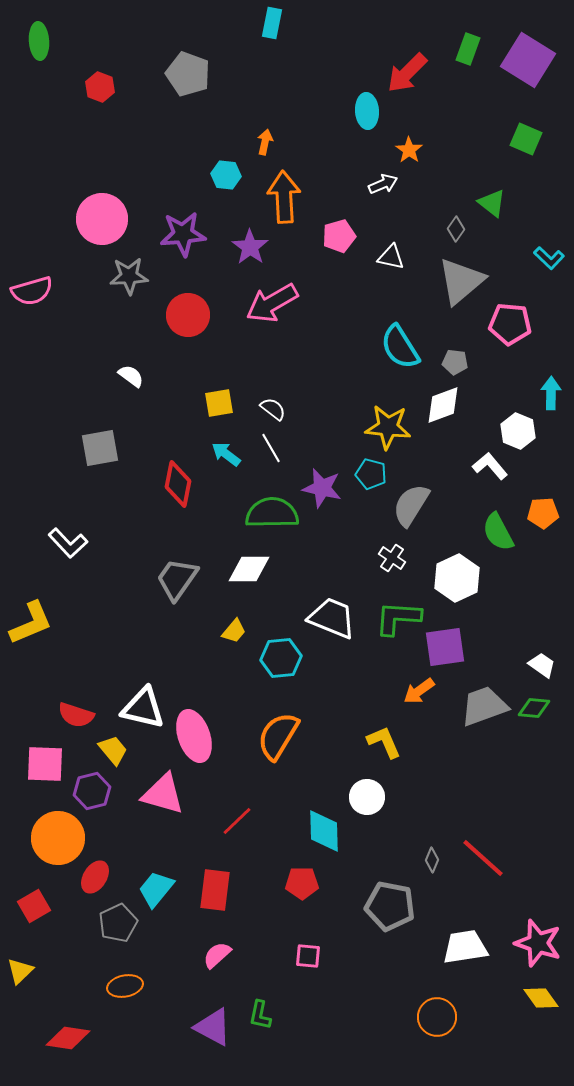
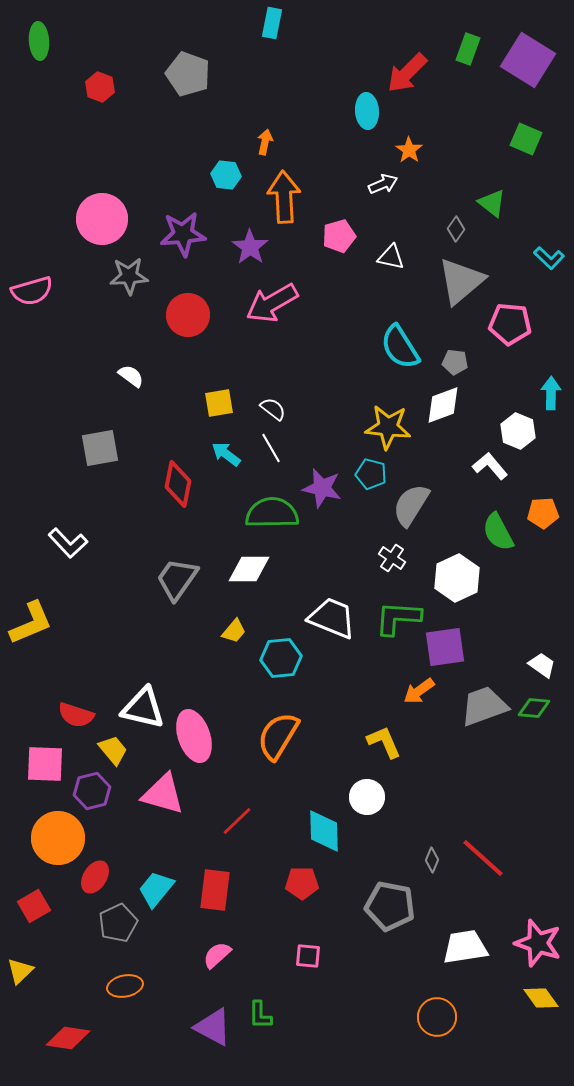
green L-shape at (260, 1015): rotated 12 degrees counterclockwise
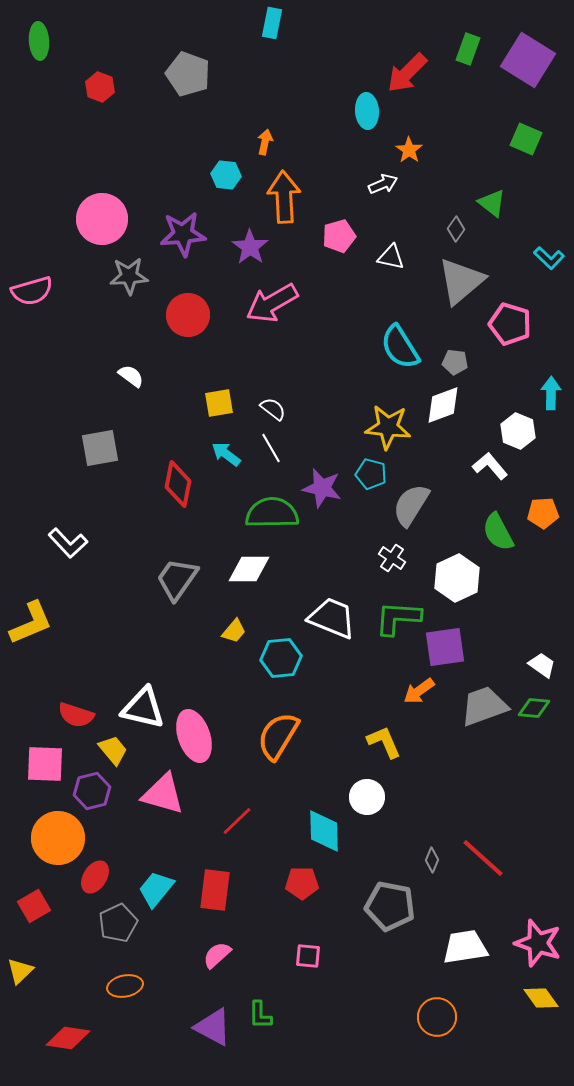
pink pentagon at (510, 324): rotated 12 degrees clockwise
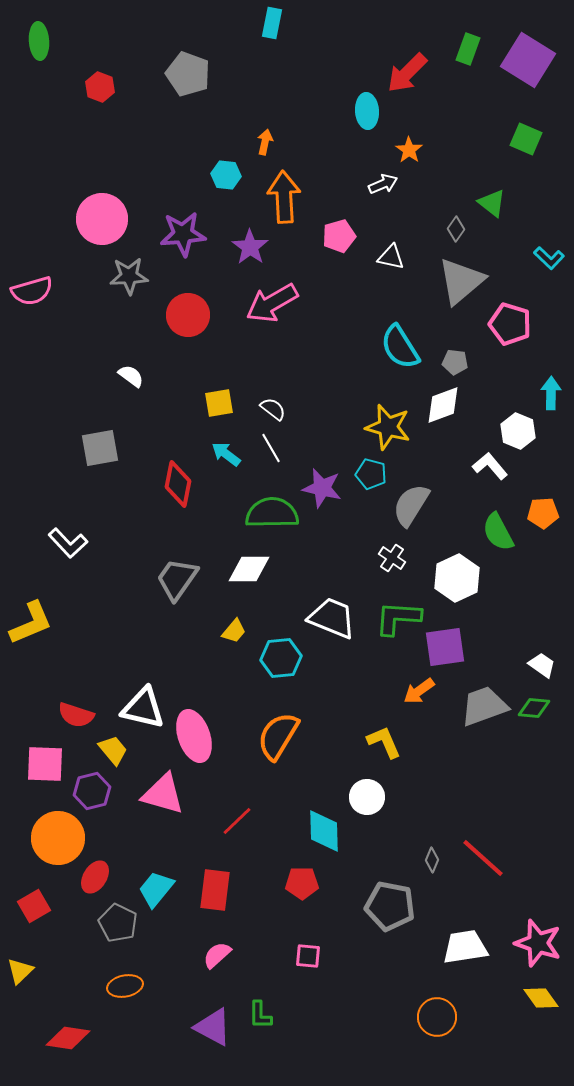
yellow star at (388, 427): rotated 9 degrees clockwise
gray pentagon at (118, 923): rotated 21 degrees counterclockwise
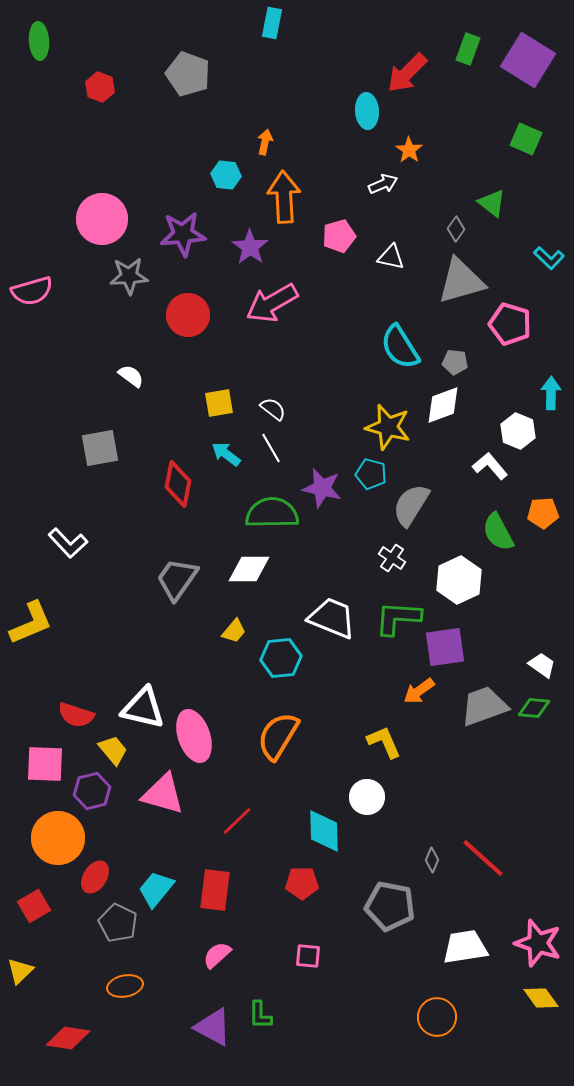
gray triangle at (461, 281): rotated 24 degrees clockwise
white hexagon at (457, 578): moved 2 px right, 2 px down
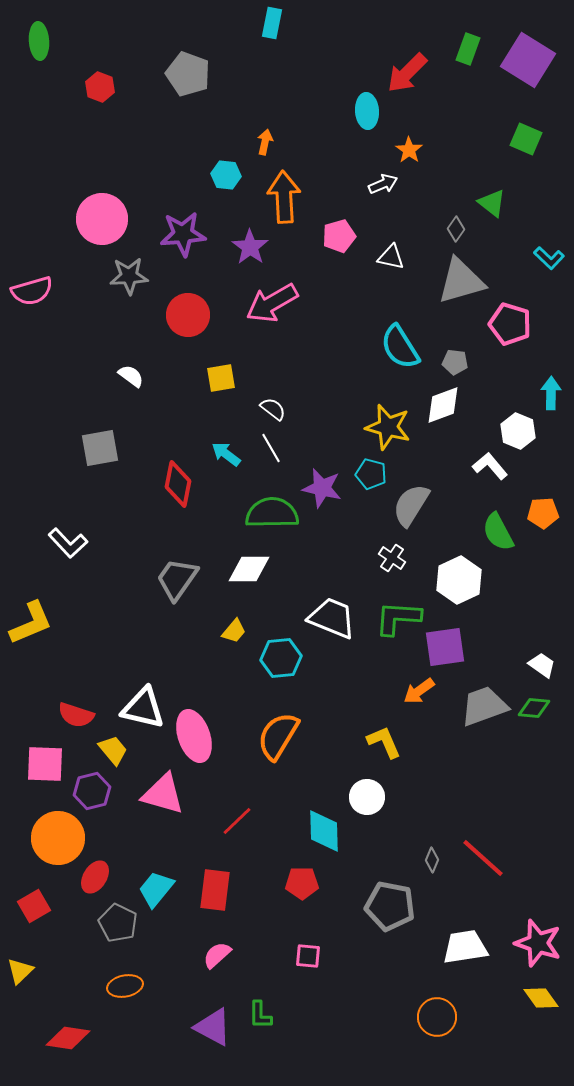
yellow square at (219, 403): moved 2 px right, 25 px up
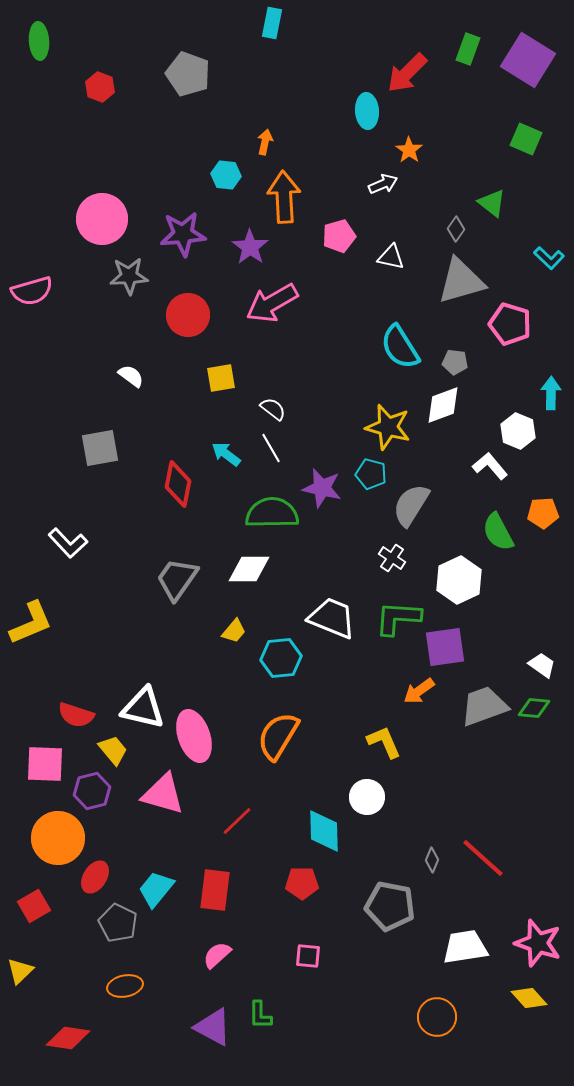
yellow diamond at (541, 998): moved 12 px left; rotated 6 degrees counterclockwise
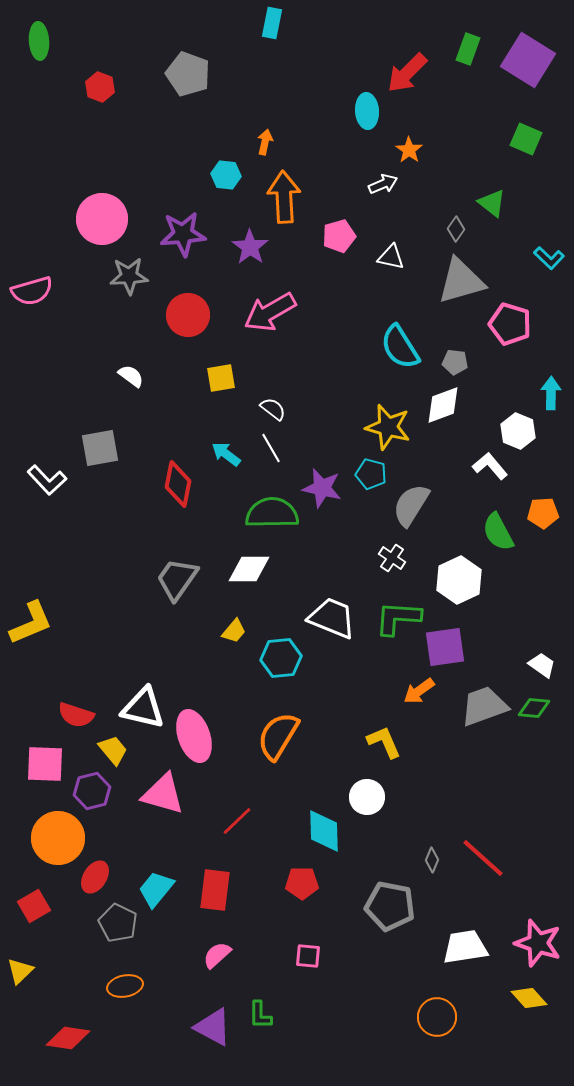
pink arrow at (272, 303): moved 2 px left, 9 px down
white L-shape at (68, 543): moved 21 px left, 63 px up
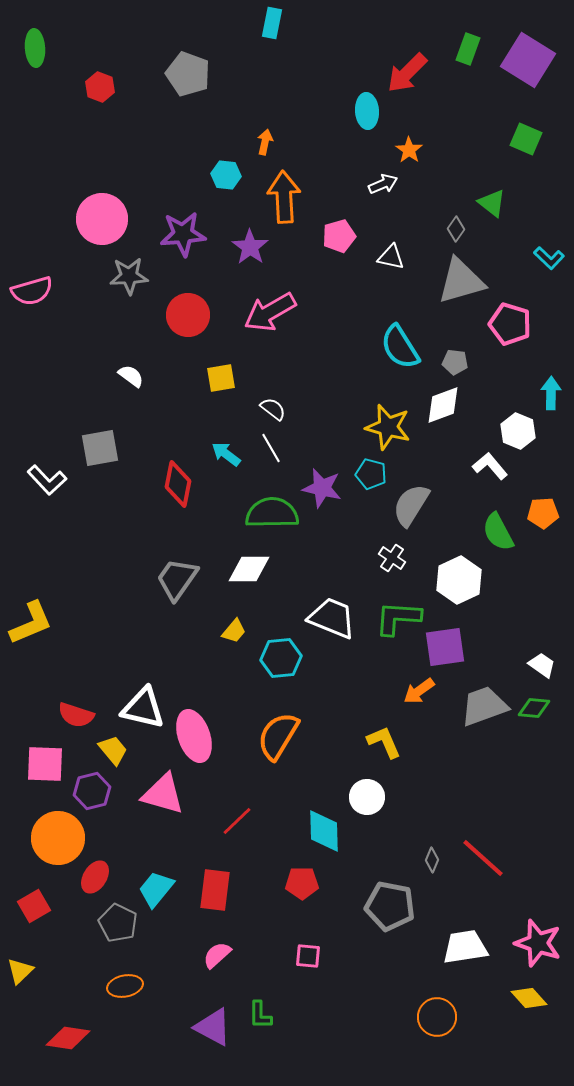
green ellipse at (39, 41): moved 4 px left, 7 px down
